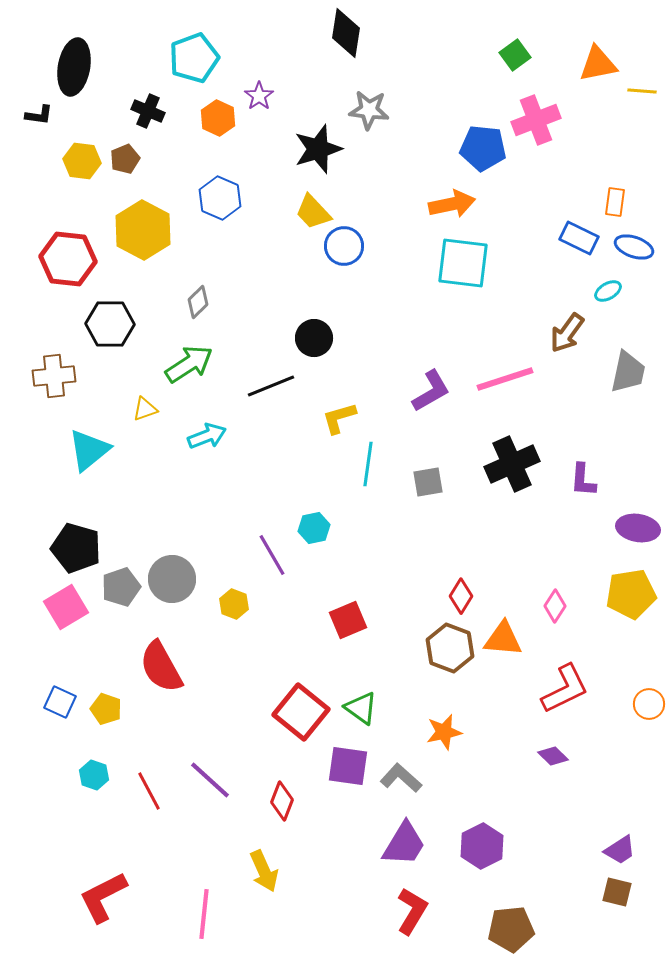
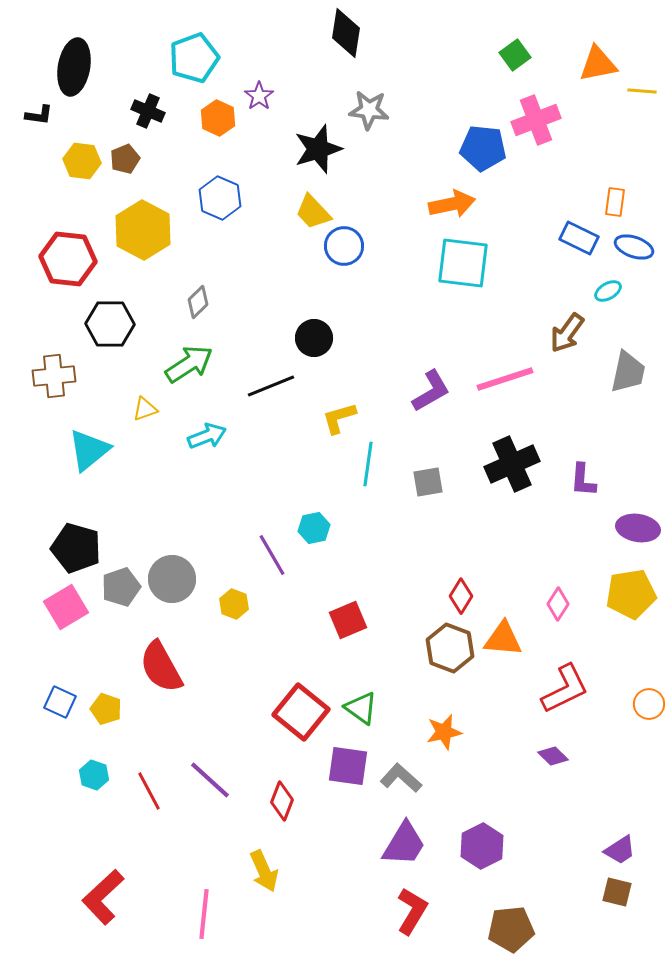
pink diamond at (555, 606): moved 3 px right, 2 px up
red L-shape at (103, 897): rotated 16 degrees counterclockwise
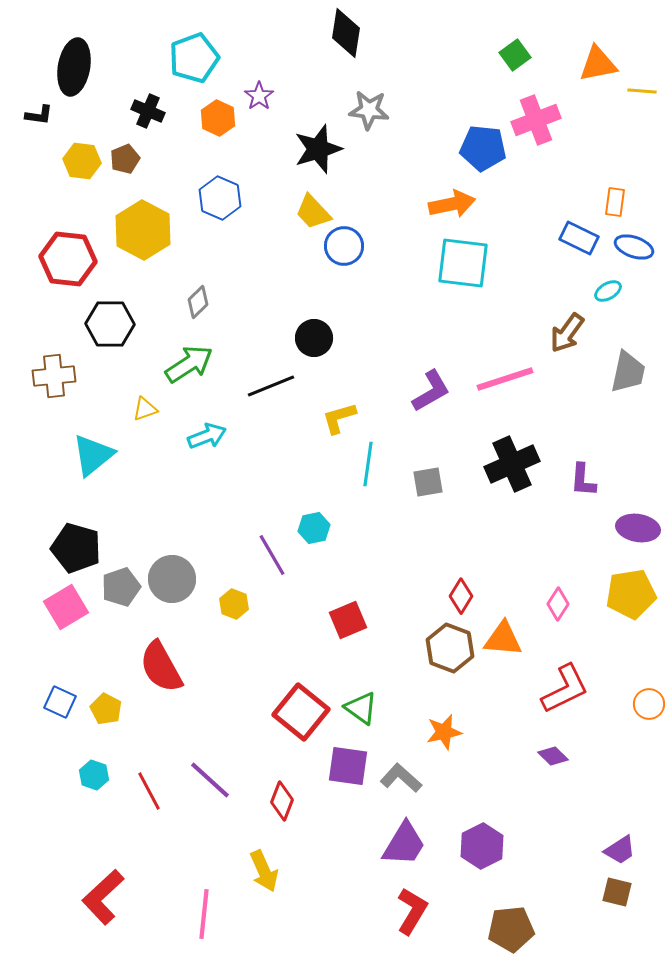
cyan triangle at (89, 450): moved 4 px right, 5 px down
yellow pentagon at (106, 709): rotated 8 degrees clockwise
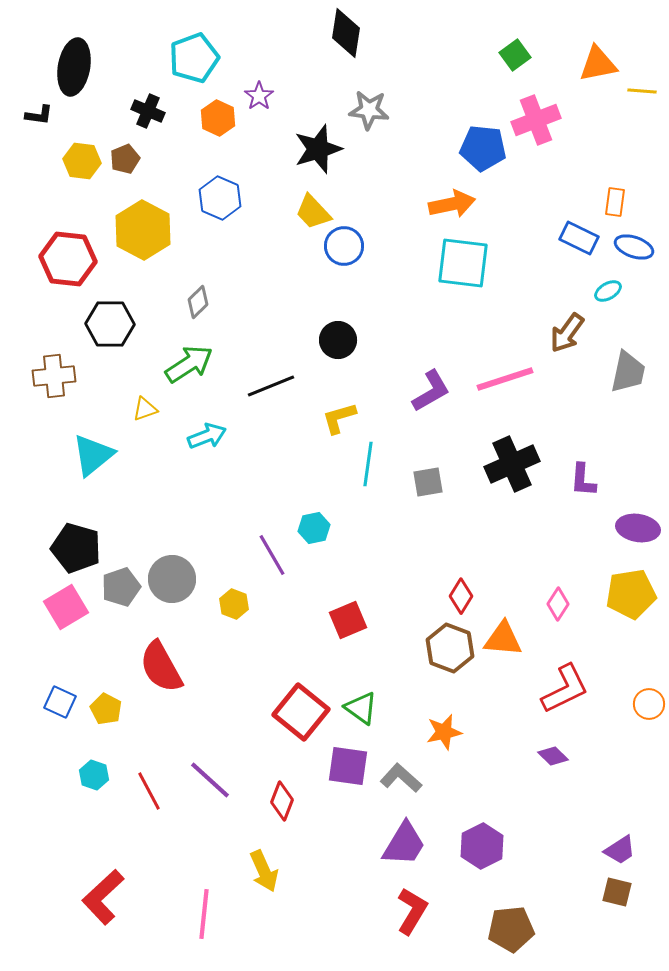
black circle at (314, 338): moved 24 px right, 2 px down
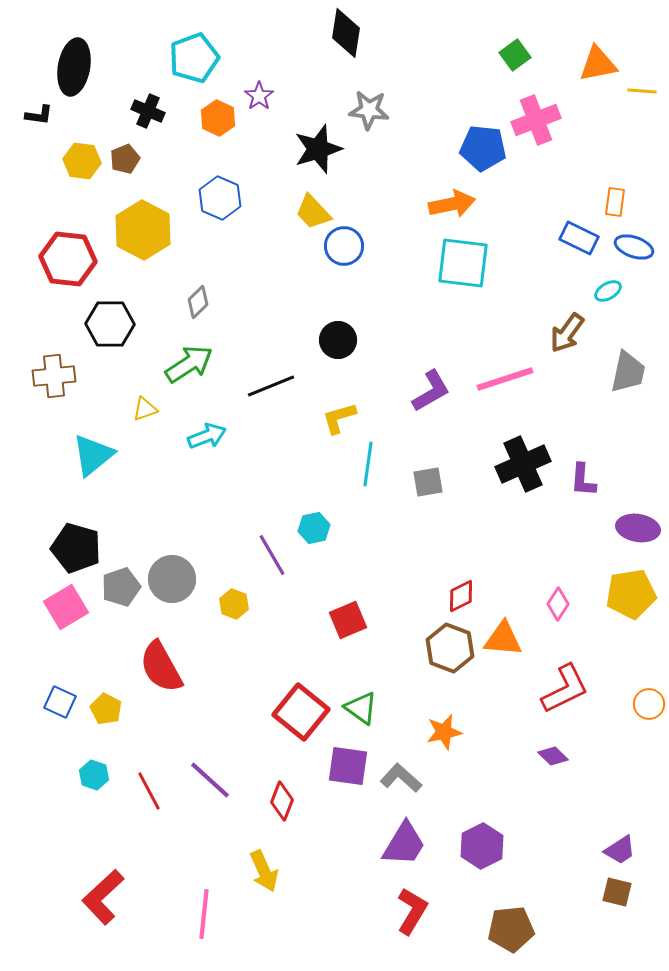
black cross at (512, 464): moved 11 px right
red diamond at (461, 596): rotated 32 degrees clockwise
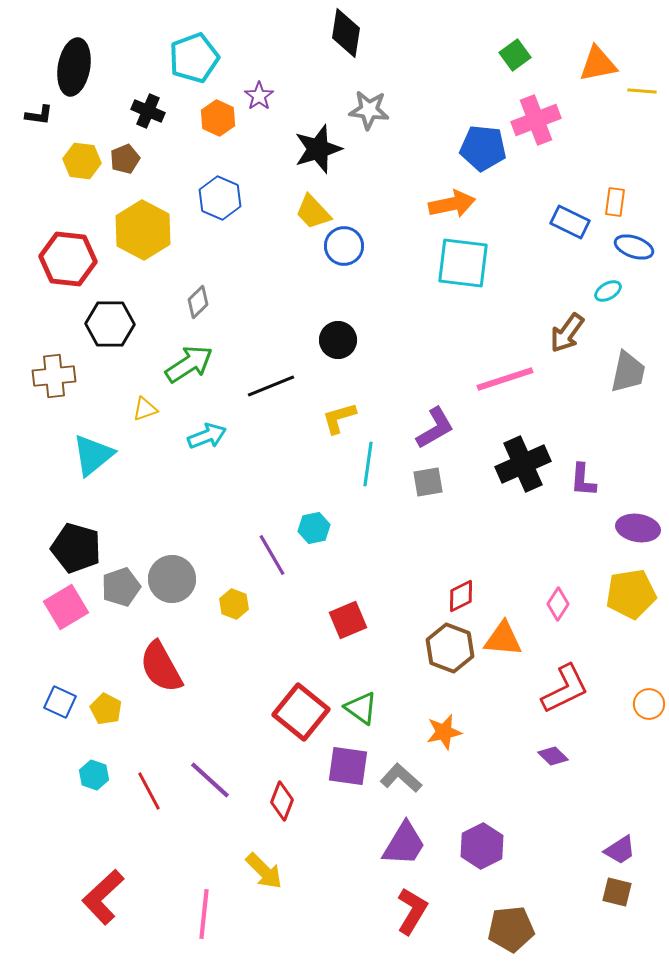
blue rectangle at (579, 238): moved 9 px left, 16 px up
purple L-shape at (431, 391): moved 4 px right, 37 px down
yellow arrow at (264, 871): rotated 21 degrees counterclockwise
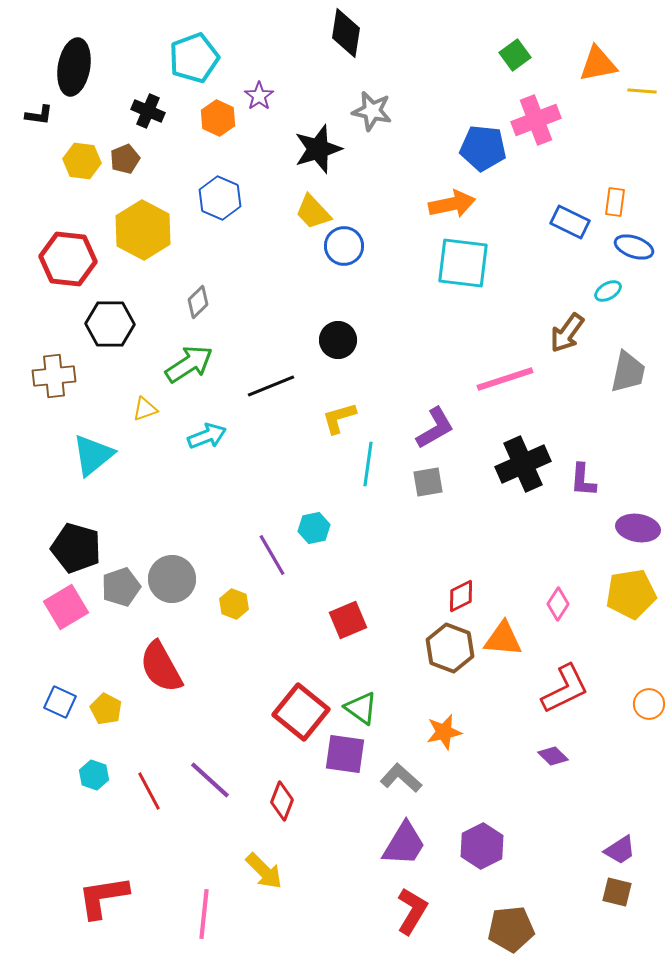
gray star at (369, 110): moved 3 px right, 1 px down; rotated 6 degrees clockwise
purple square at (348, 766): moved 3 px left, 12 px up
red L-shape at (103, 897): rotated 34 degrees clockwise
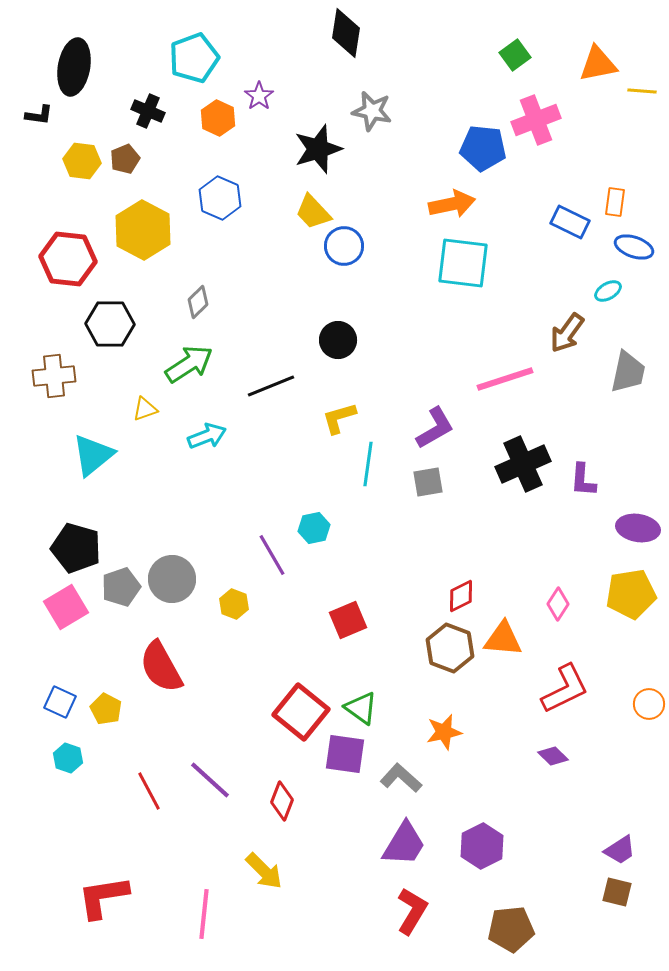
cyan hexagon at (94, 775): moved 26 px left, 17 px up
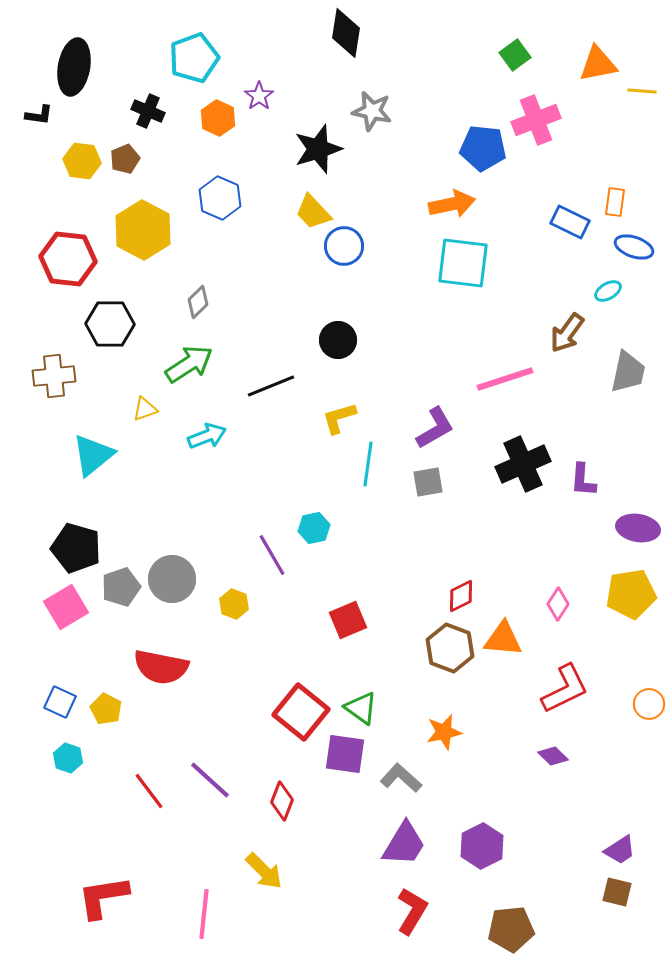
red semicircle at (161, 667): rotated 50 degrees counterclockwise
red line at (149, 791): rotated 9 degrees counterclockwise
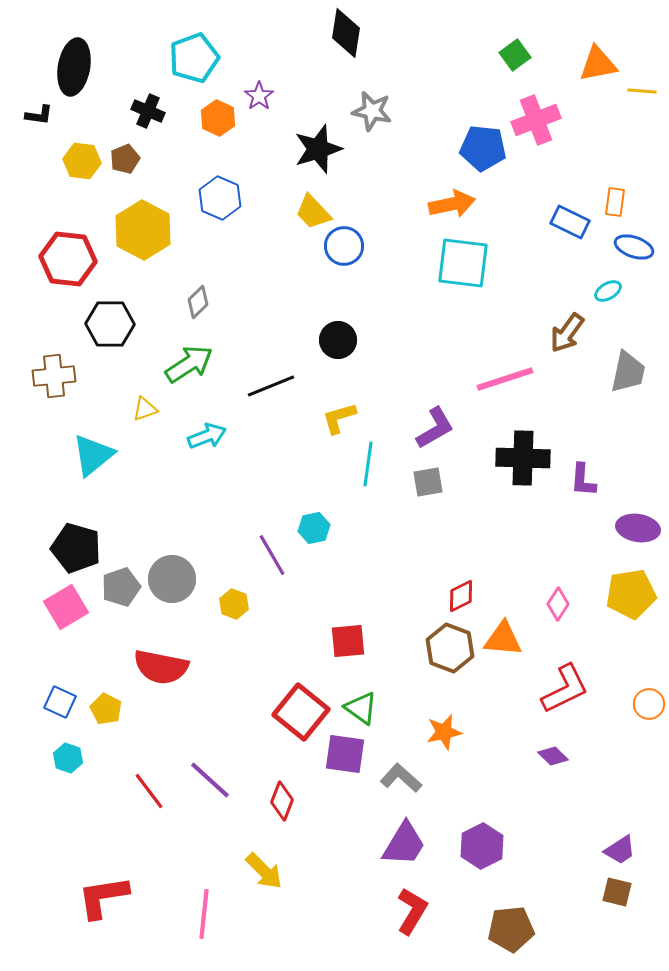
black cross at (523, 464): moved 6 px up; rotated 26 degrees clockwise
red square at (348, 620): moved 21 px down; rotated 18 degrees clockwise
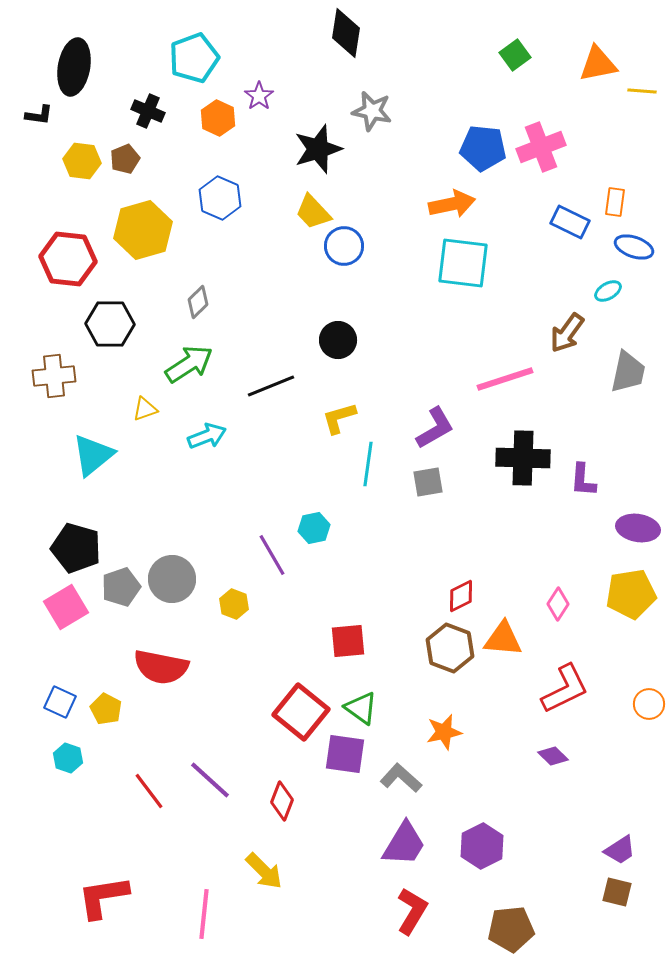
pink cross at (536, 120): moved 5 px right, 27 px down
yellow hexagon at (143, 230): rotated 16 degrees clockwise
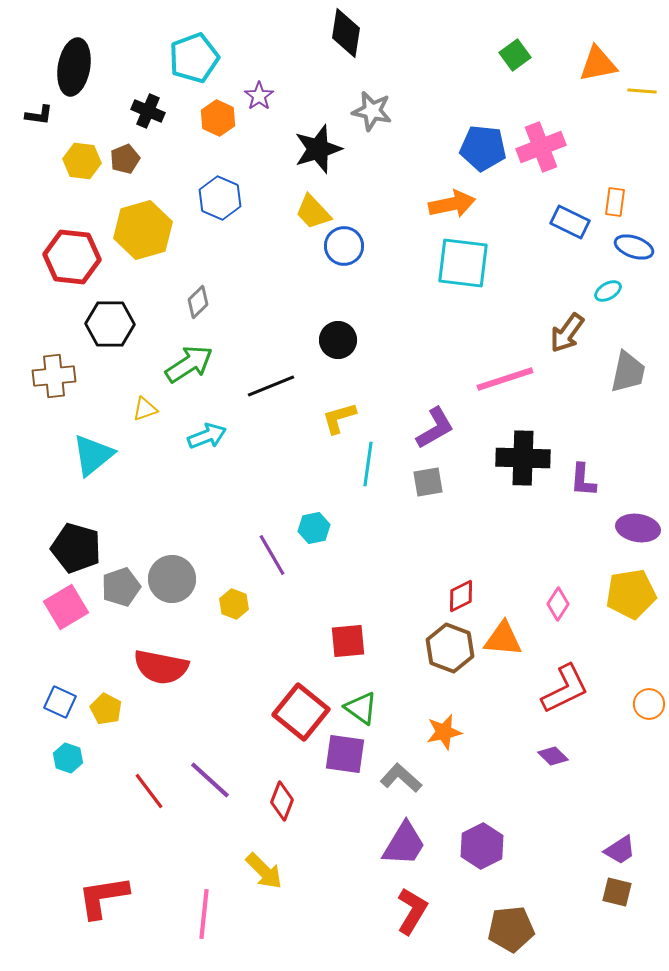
red hexagon at (68, 259): moved 4 px right, 2 px up
